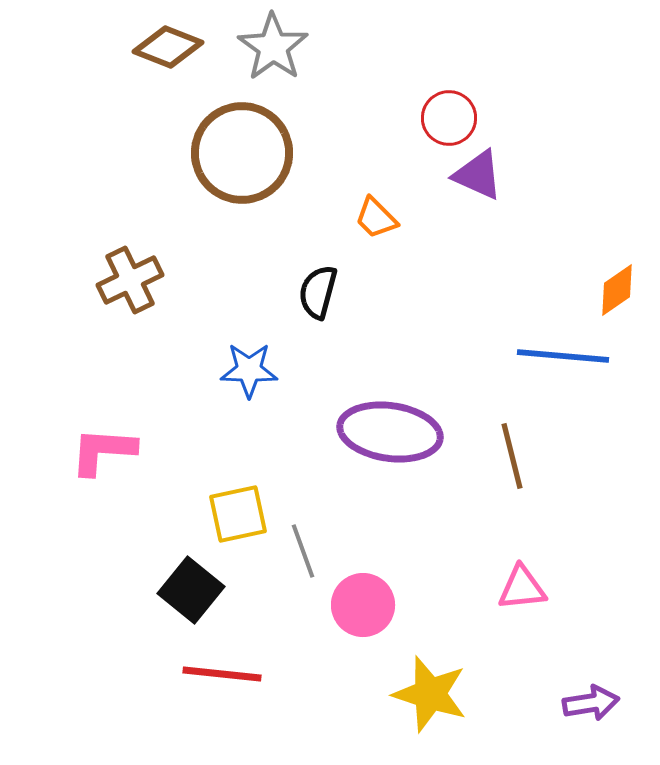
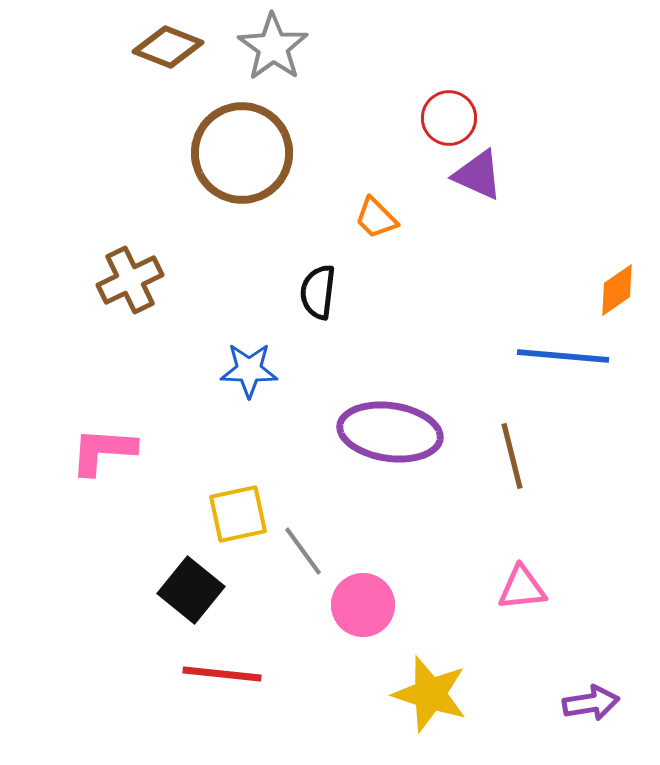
black semicircle: rotated 8 degrees counterclockwise
gray line: rotated 16 degrees counterclockwise
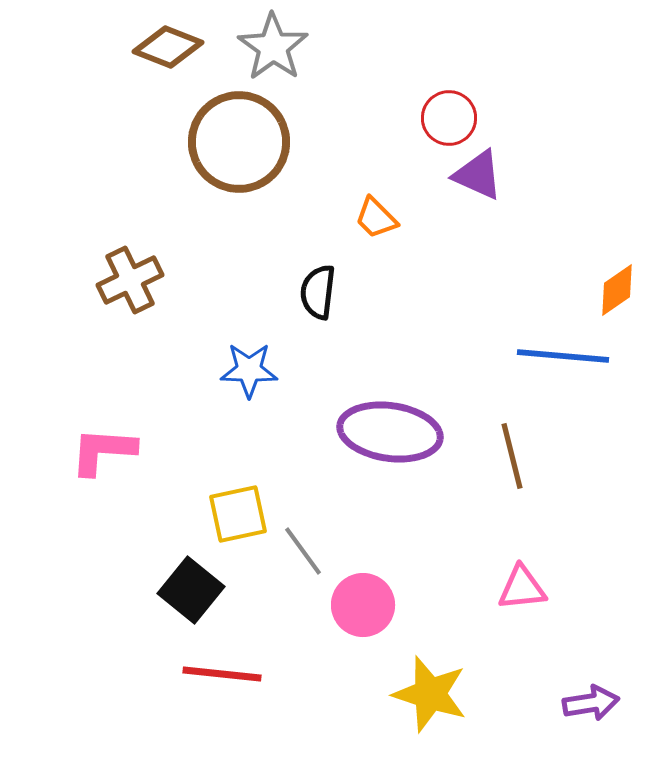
brown circle: moved 3 px left, 11 px up
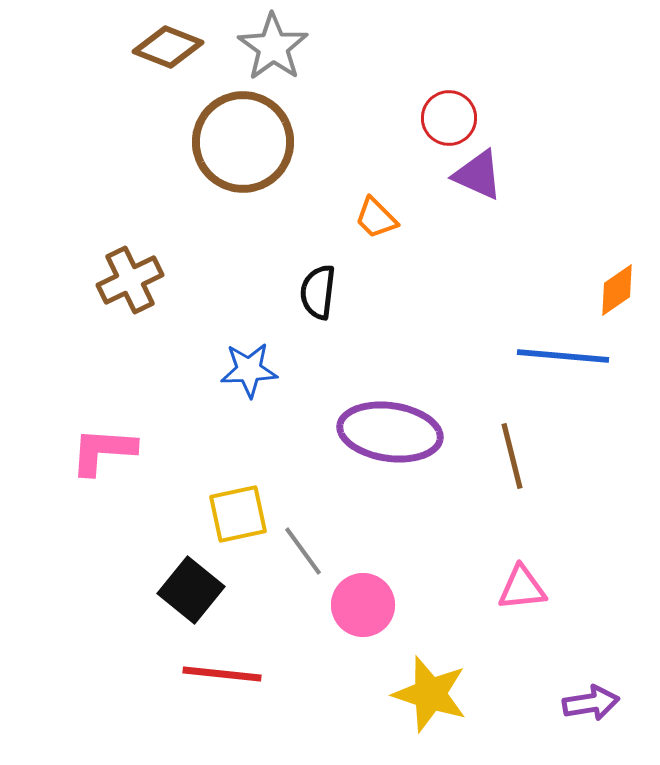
brown circle: moved 4 px right
blue star: rotated 4 degrees counterclockwise
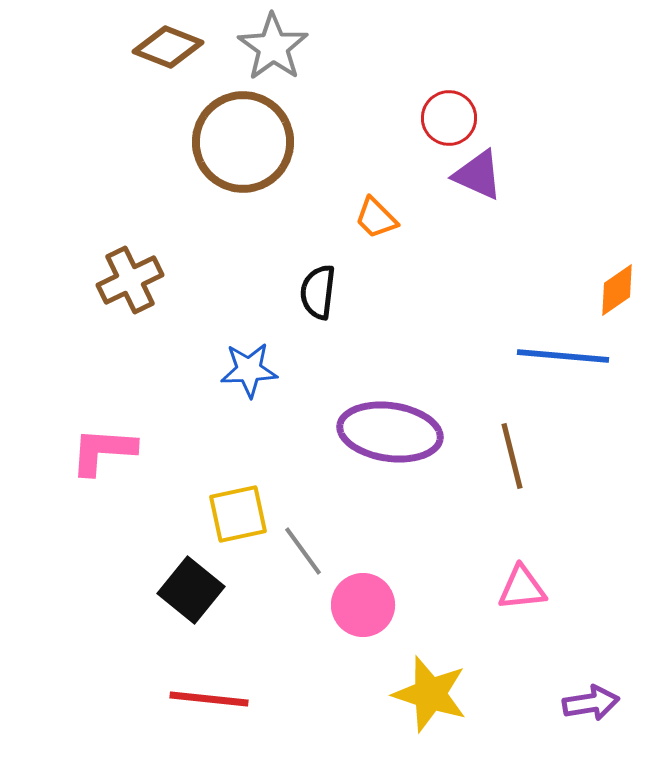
red line: moved 13 px left, 25 px down
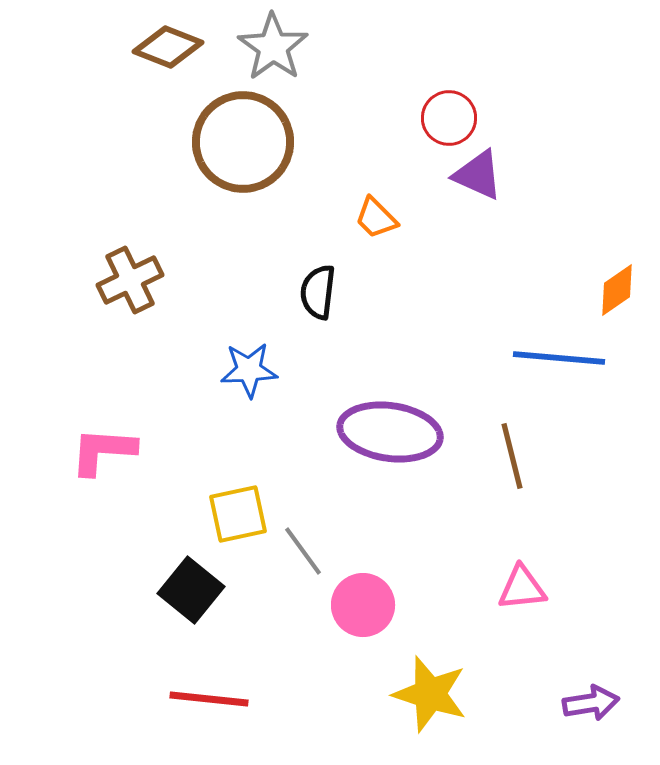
blue line: moved 4 px left, 2 px down
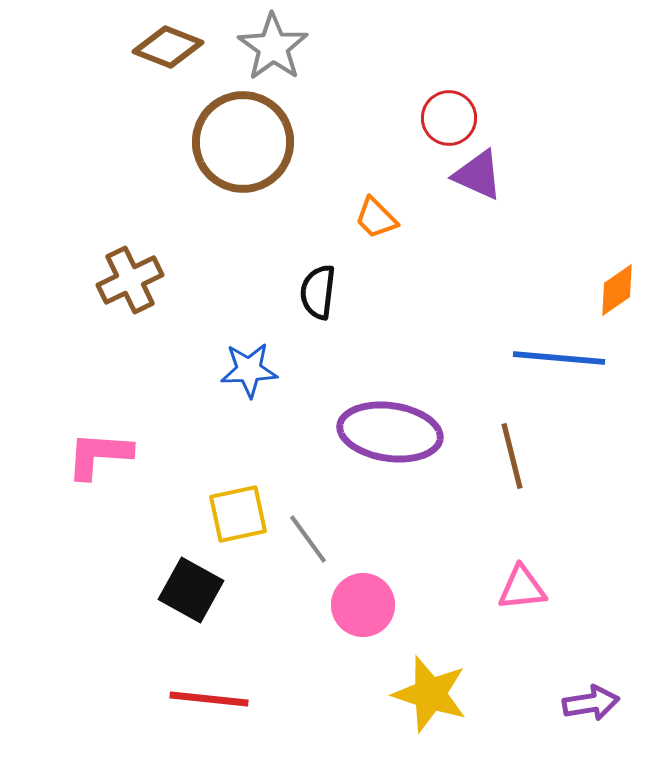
pink L-shape: moved 4 px left, 4 px down
gray line: moved 5 px right, 12 px up
black square: rotated 10 degrees counterclockwise
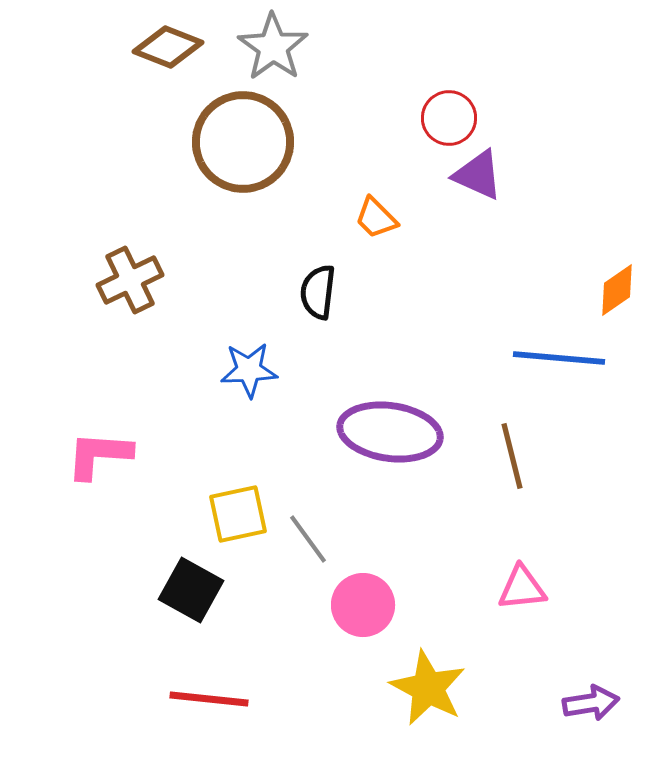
yellow star: moved 2 px left, 6 px up; rotated 10 degrees clockwise
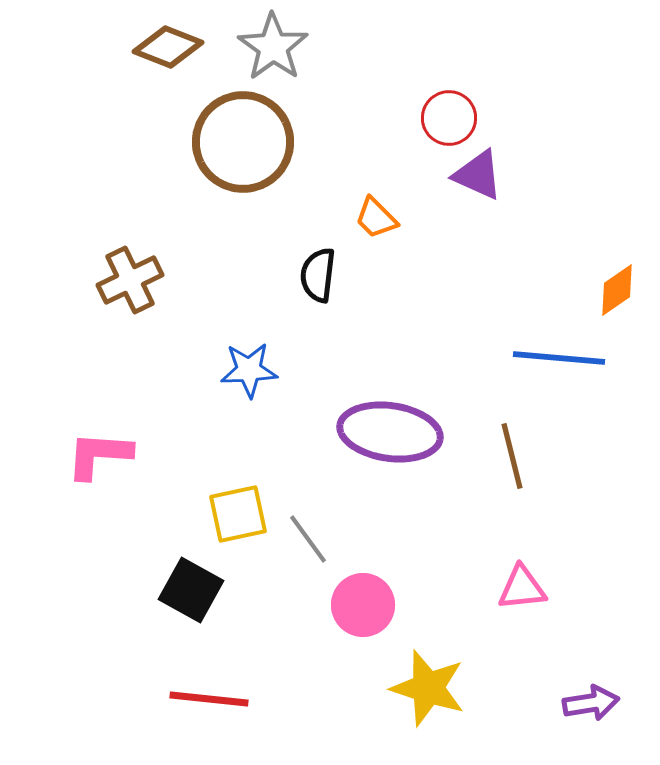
black semicircle: moved 17 px up
yellow star: rotated 10 degrees counterclockwise
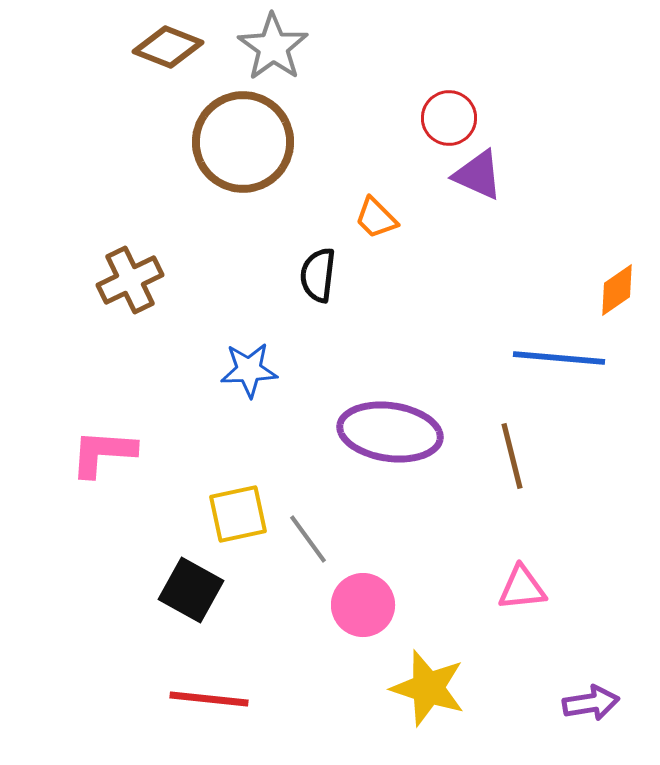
pink L-shape: moved 4 px right, 2 px up
